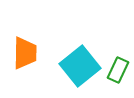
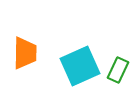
cyan square: rotated 15 degrees clockwise
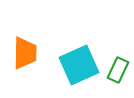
cyan square: moved 1 px left, 1 px up
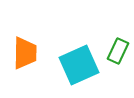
green rectangle: moved 19 px up
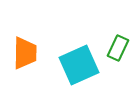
green rectangle: moved 3 px up
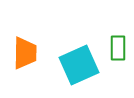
green rectangle: rotated 25 degrees counterclockwise
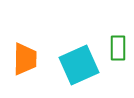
orange trapezoid: moved 6 px down
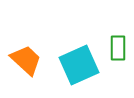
orange trapezoid: moved 1 px right, 1 px down; rotated 48 degrees counterclockwise
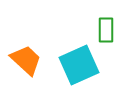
green rectangle: moved 12 px left, 18 px up
